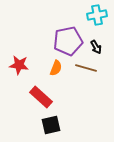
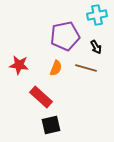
purple pentagon: moved 3 px left, 5 px up
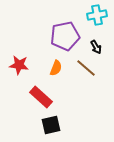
brown line: rotated 25 degrees clockwise
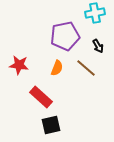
cyan cross: moved 2 px left, 2 px up
black arrow: moved 2 px right, 1 px up
orange semicircle: moved 1 px right
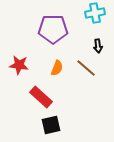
purple pentagon: moved 12 px left, 7 px up; rotated 12 degrees clockwise
black arrow: rotated 24 degrees clockwise
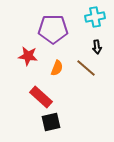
cyan cross: moved 4 px down
black arrow: moved 1 px left, 1 px down
red star: moved 9 px right, 9 px up
black square: moved 3 px up
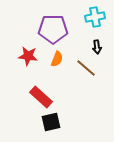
orange semicircle: moved 9 px up
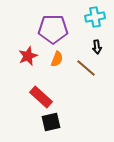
red star: rotated 30 degrees counterclockwise
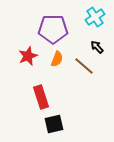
cyan cross: rotated 24 degrees counterclockwise
black arrow: rotated 144 degrees clockwise
brown line: moved 2 px left, 2 px up
red rectangle: rotated 30 degrees clockwise
black square: moved 3 px right, 2 px down
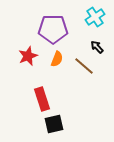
red rectangle: moved 1 px right, 2 px down
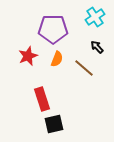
brown line: moved 2 px down
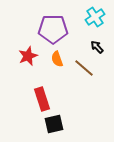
orange semicircle: rotated 140 degrees clockwise
